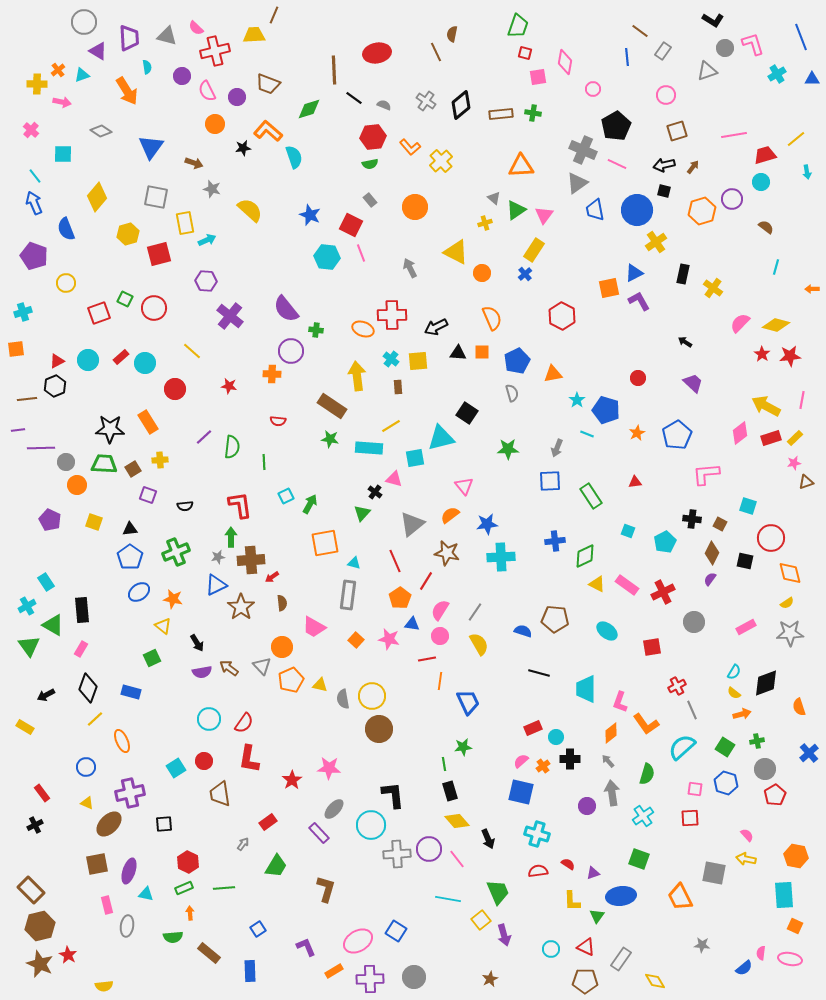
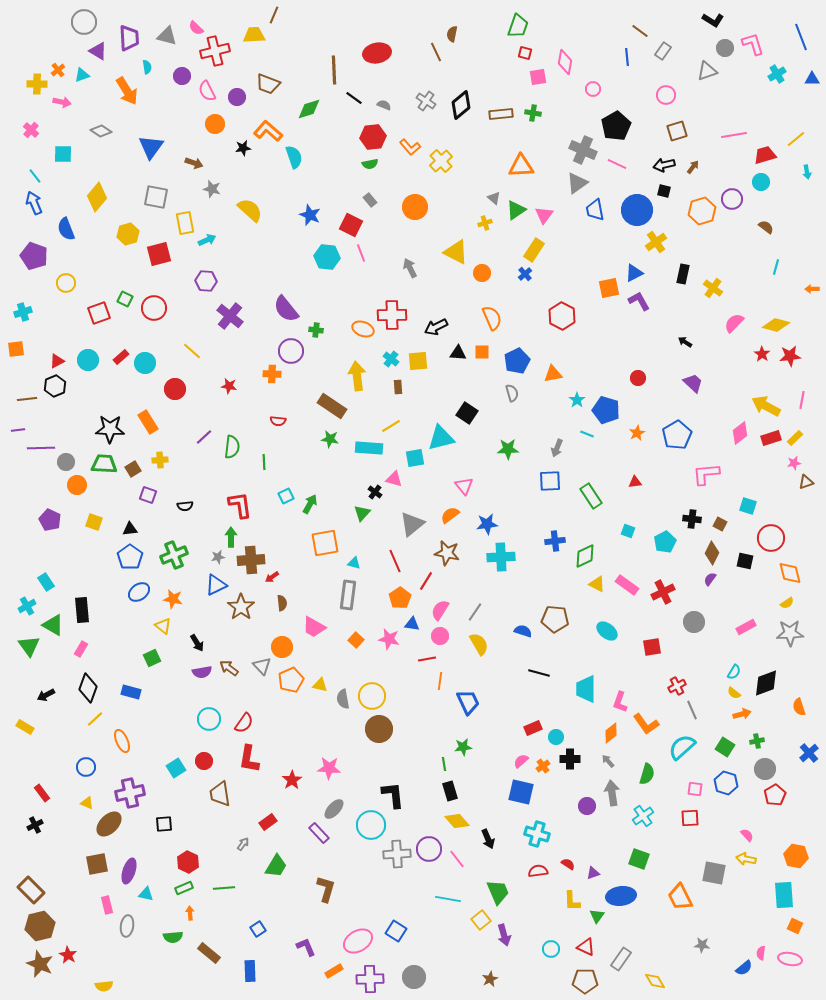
pink semicircle at (740, 323): moved 6 px left
green cross at (176, 552): moved 2 px left, 3 px down
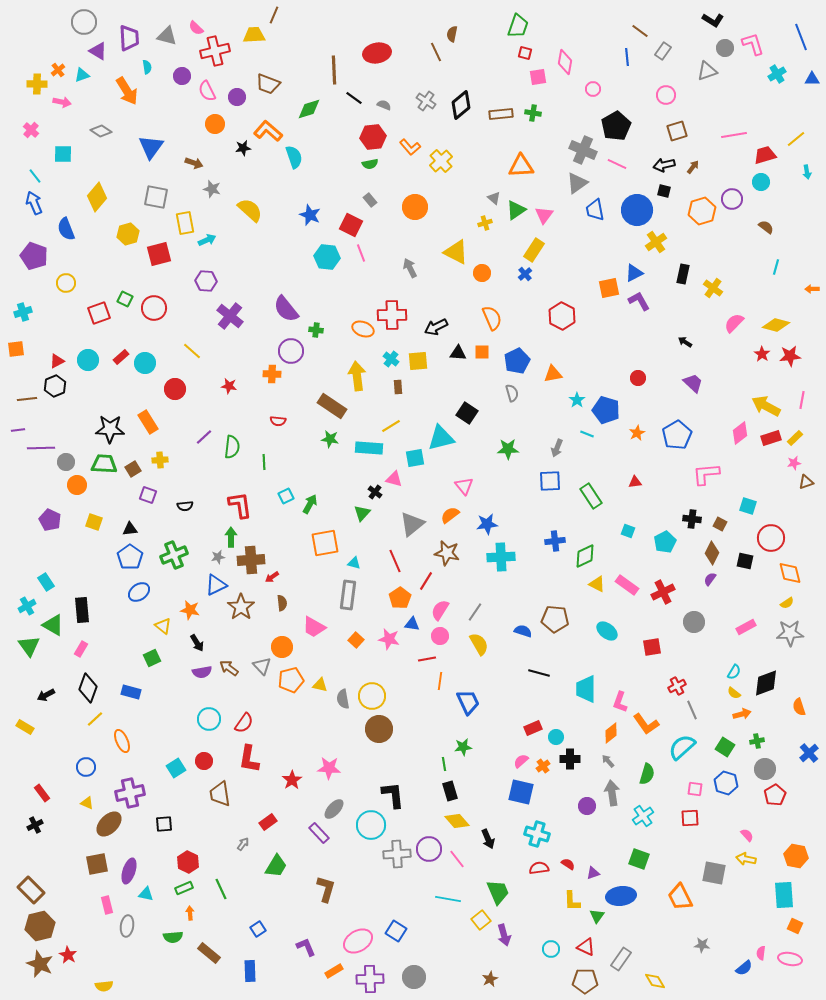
orange star at (173, 599): moved 17 px right, 11 px down
orange pentagon at (291, 680): rotated 10 degrees clockwise
red semicircle at (538, 871): moved 1 px right, 3 px up
green line at (224, 888): moved 3 px left, 1 px down; rotated 70 degrees clockwise
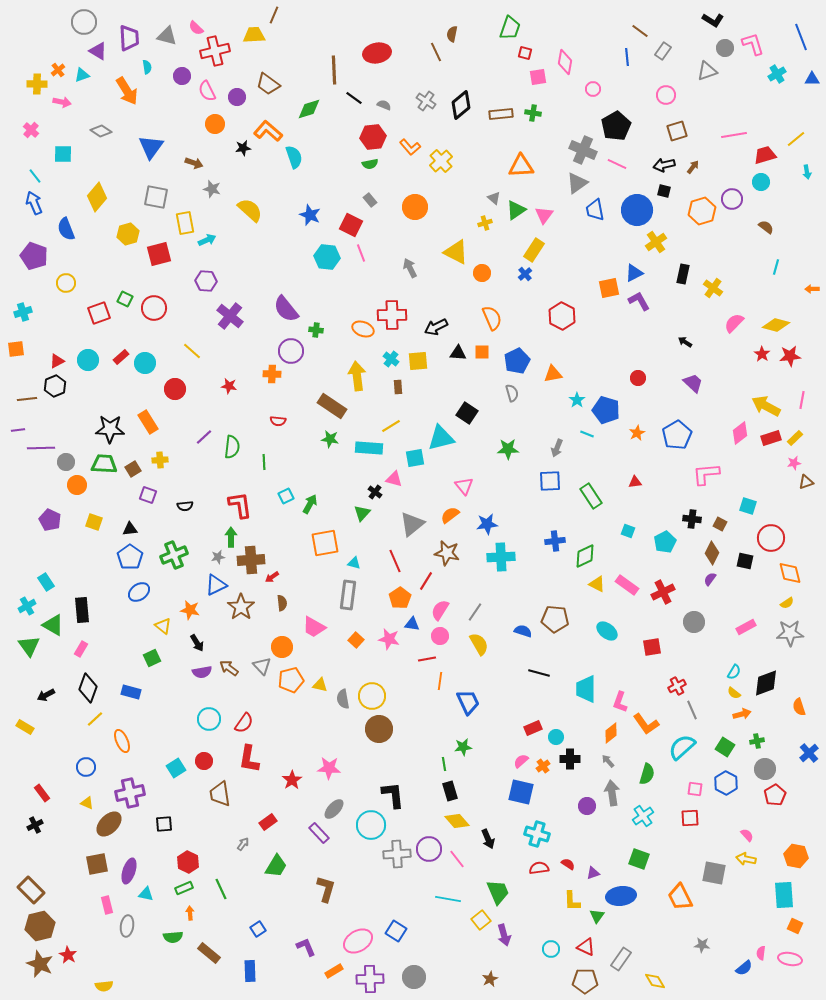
green trapezoid at (518, 26): moved 8 px left, 2 px down
brown trapezoid at (268, 84): rotated 15 degrees clockwise
blue hexagon at (726, 783): rotated 10 degrees clockwise
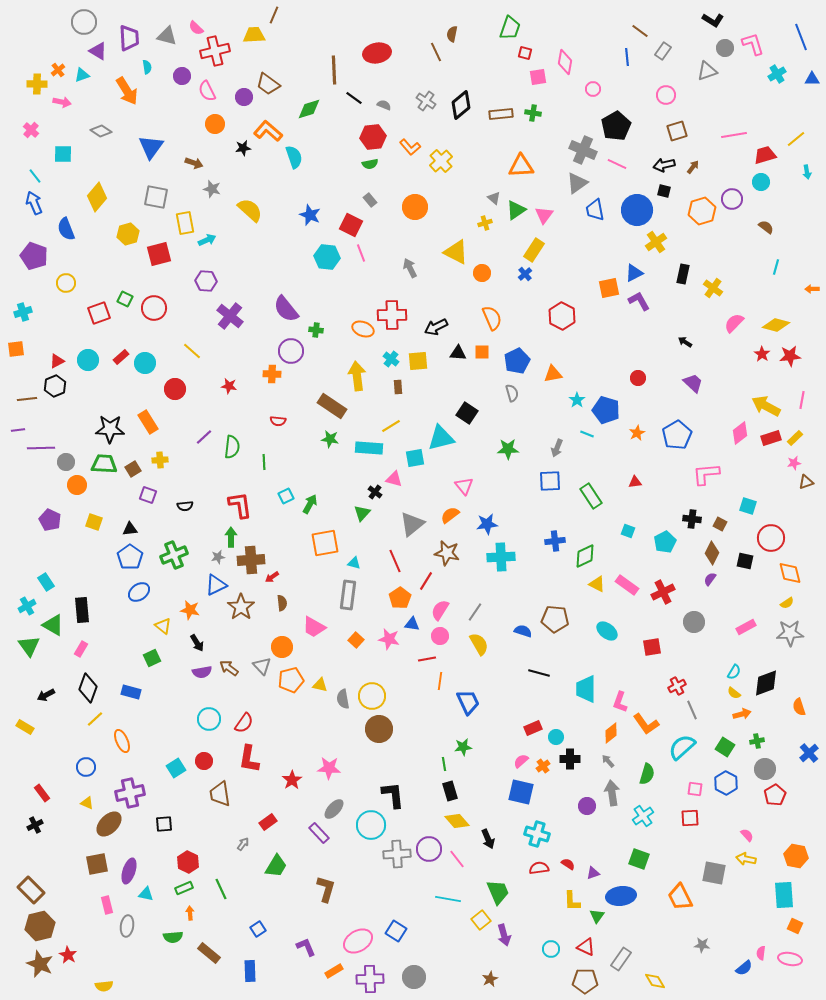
purple circle at (237, 97): moved 7 px right
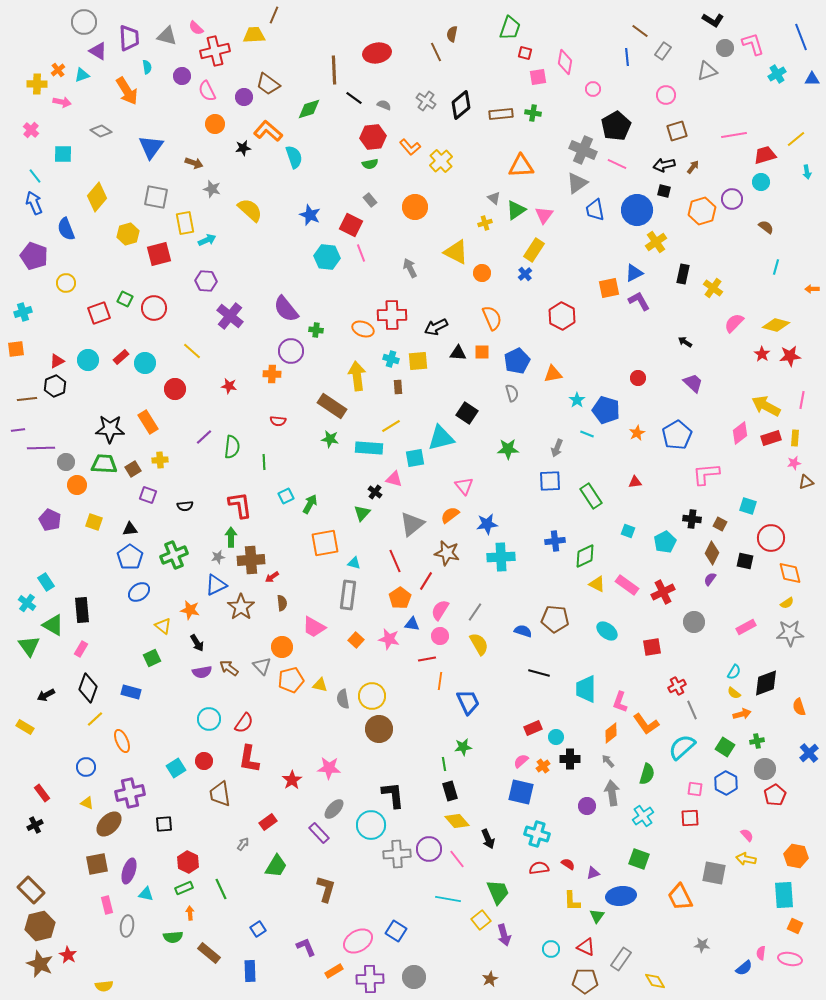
cyan cross at (391, 359): rotated 21 degrees counterclockwise
yellow rectangle at (795, 438): rotated 42 degrees counterclockwise
cyan cross at (27, 606): moved 3 px up; rotated 24 degrees counterclockwise
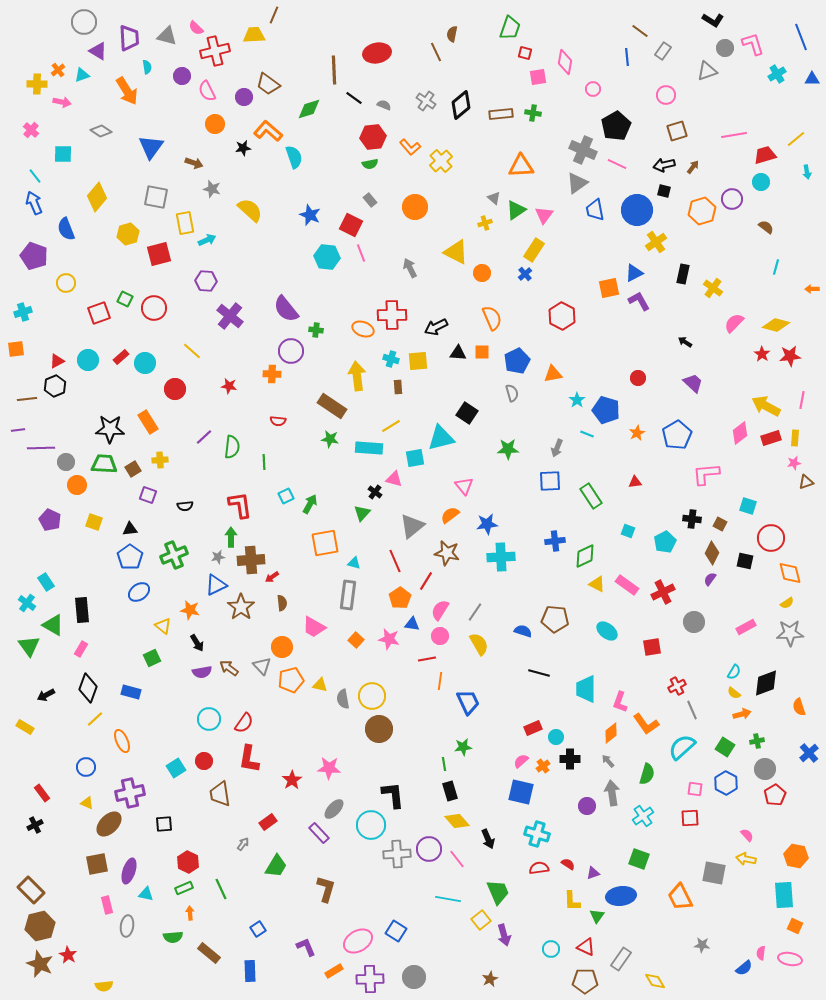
gray triangle at (412, 524): moved 2 px down
